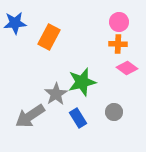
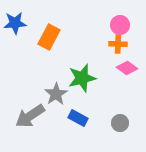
pink circle: moved 1 px right, 3 px down
green star: moved 4 px up
gray circle: moved 6 px right, 11 px down
blue rectangle: rotated 30 degrees counterclockwise
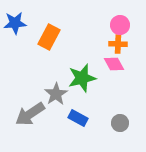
pink diamond: moved 13 px left, 4 px up; rotated 25 degrees clockwise
gray arrow: moved 2 px up
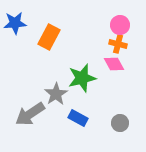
orange cross: rotated 12 degrees clockwise
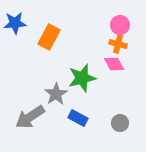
gray arrow: moved 3 px down
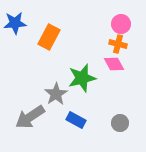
pink circle: moved 1 px right, 1 px up
blue rectangle: moved 2 px left, 2 px down
